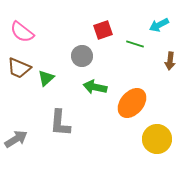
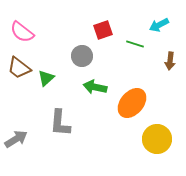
brown trapezoid: rotated 15 degrees clockwise
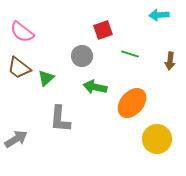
cyan arrow: moved 10 px up; rotated 24 degrees clockwise
green line: moved 5 px left, 10 px down
gray L-shape: moved 4 px up
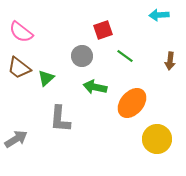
pink semicircle: moved 1 px left
green line: moved 5 px left, 2 px down; rotated 18 degrees clockwise
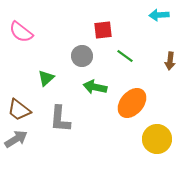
red square: rotated 12 degrees clockwise
brown trapezoid: moved 42 px down
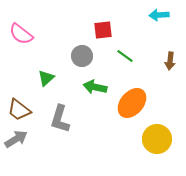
pink semicircle: moved 2 px down
gray L-shape: rotated 12 degrees clockwise
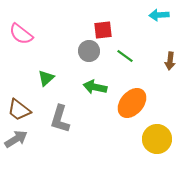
gray circle: moved 7 px right, 5 px up
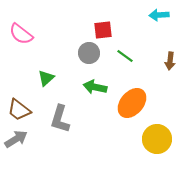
gray circle: moved 2 px down
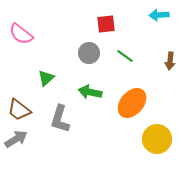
red square: moved 3 px right, 6 px up
green arrow: moved 5 px left, 5 px down
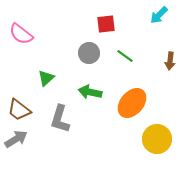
cyan arrow: rotated 42 degrees counterclockwise
